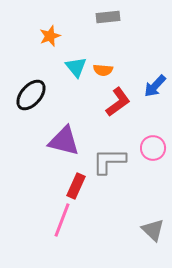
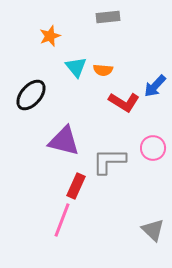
red L-shape: moved 6 px right; rotated 68 degrees clockwise
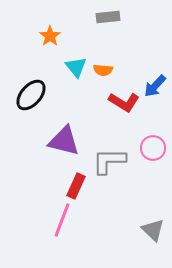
orange star: rotated 15 degrees counterclockwise
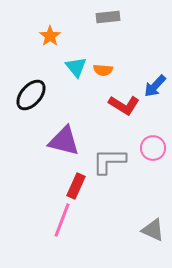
red L-shape: moved 3 px down
gray triangle: rotated 20 degrees counterclockwise
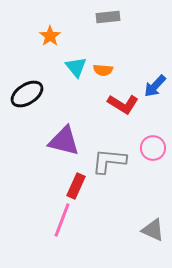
black ellipse: moved 4 px left, 1 px up; rotated 16 degrees clockwise
red L-shape: moved 1 px left, 1 px up
gray L-shape: rotated 6 degrees clockwise
